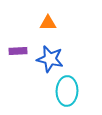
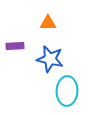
purple rectangle: moved 3 px left, 5 px up
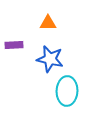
purple rectangle: moved 1 px left, 1 px up
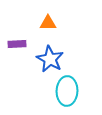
purple rectangle: moved 3 px right, 1 px up
blue star: rotated 16 degrees clockwise
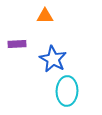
orange triangle: moved 3 px left, 7 px up
blue star: moved 3 px right
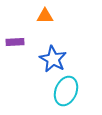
purple rectangle: moved 2 px left, 2 px up
cyan ellipse: moved 1 px left; rotated 20 degrees clockwise
